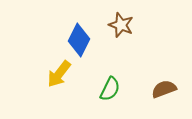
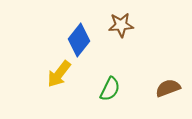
brown star: rotated 25 degrees counterclockwise
blue diamond: rotated 12 degrees clockwise
brown semicircle: moved 4 px right, 1 px up
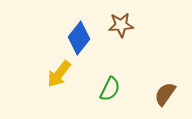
blue diamond: moved 2 px up
brown semicircle: moved 3 px left, 6 px down; rotated 35 degrees counterclockwise
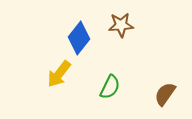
green semicircle: moved 2 px up
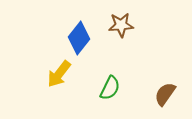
green semicircle: moved 1 px down
